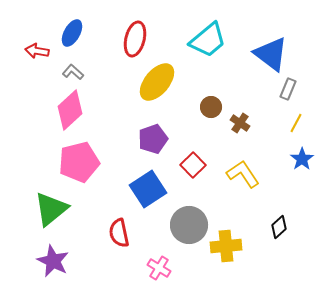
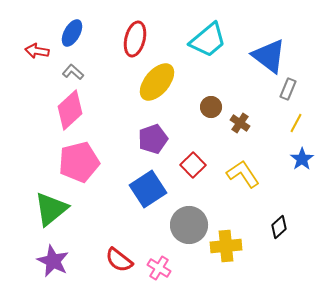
blue triangle: moved 2 px left, 2 px down
red semicircle: moved 27 px down; rotated 40 degrees counterclockwise
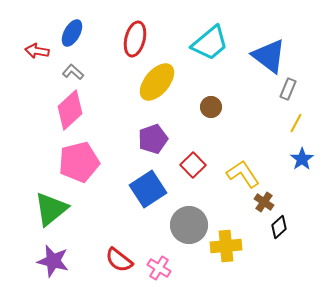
cyan trapezoid: moved 2 px right, 3 px down
brown cross: moved 24 px right, 79 px down
purple star: rotated 12 degrees counterclockwise
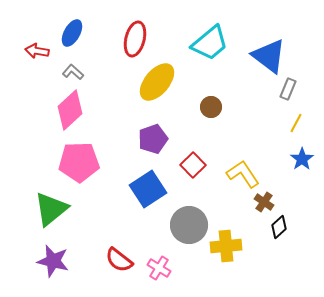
pink pentagon: rotated 12 degrees clockwise
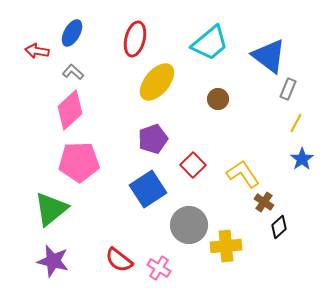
brown circle: moved 7 px right, 8 px up
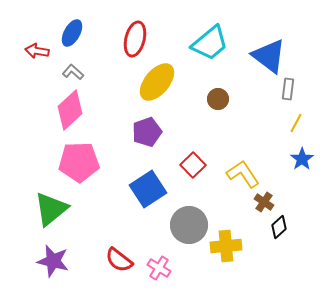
gray rectangle: rotated 15 degrees counterclockwise
purple pentagon: moved 6 px left, 7 px up
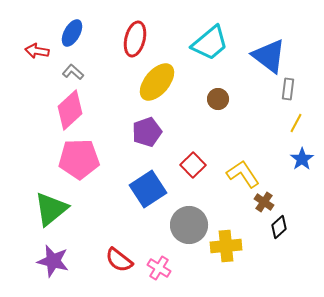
pink pentagon: moved 3 px up
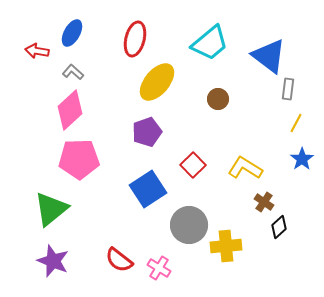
yellow L-shape: moved 2 px right, 6 px up; rotated 24 degrees counterclockwise
purple star: rotated 8 degrees clockwise
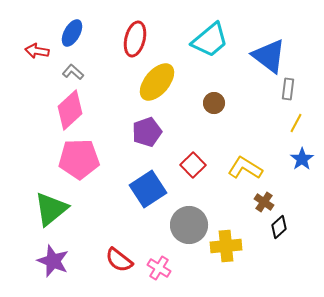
cyan trapezoid: moved 3 px up
brown circle: moved 4 px left, 4 px down
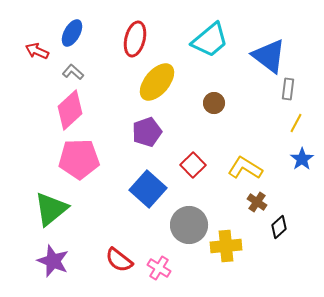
red arrow: rotated 15 degrees clockwise
blue square: rotated 15 degrees counterclockwise
brown cross: moved 7 px left
